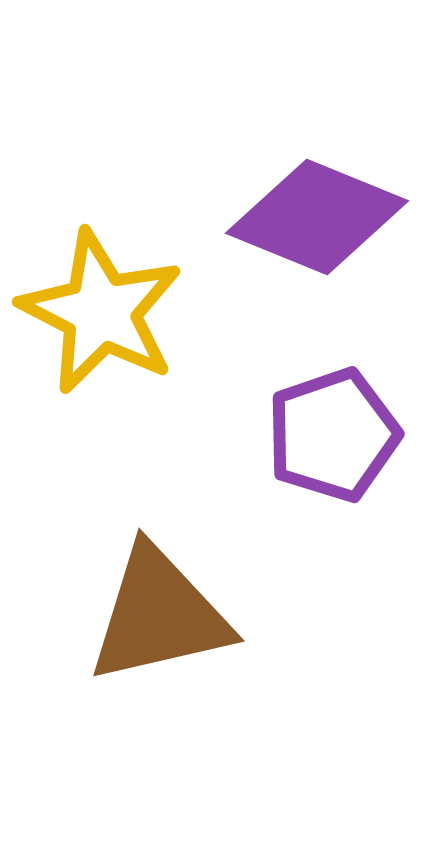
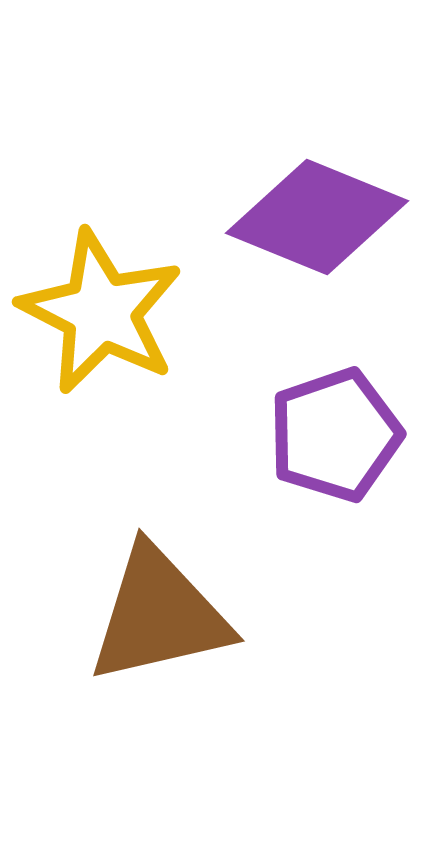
purple pentagon: moved 2 px right
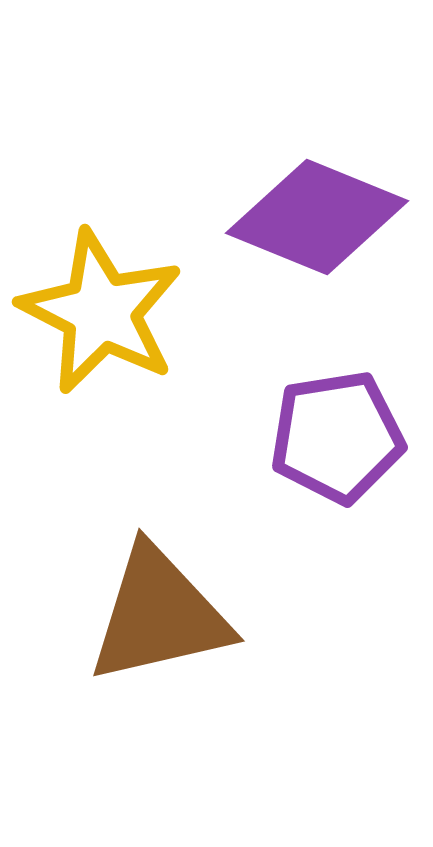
purple pentagon: moved 2 px right, 2 px down; rotated 10 degrees clockwise
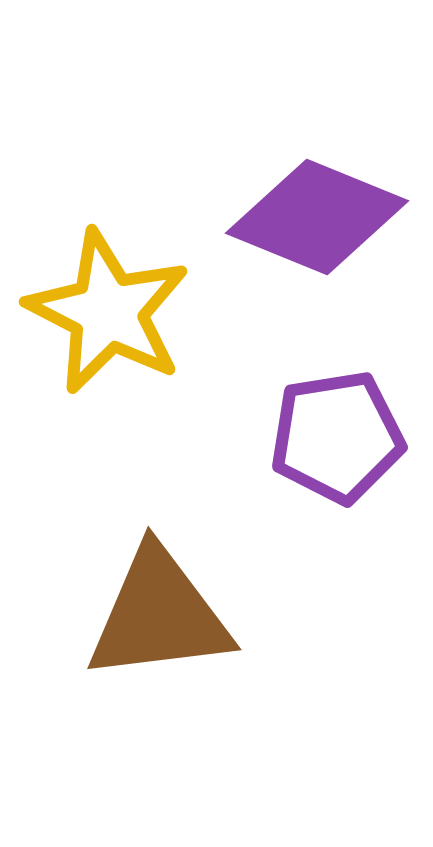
yellow star: moved 7 px right
brown triangle: rotated 6 degrees clockwise
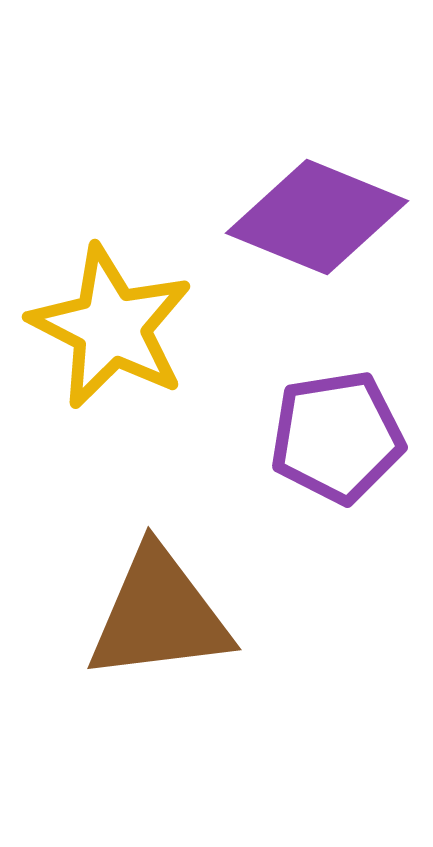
yellow star: moved 3 px right, 15 px down
